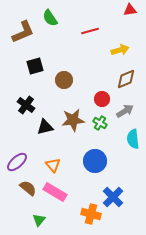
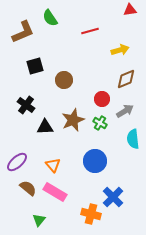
brown star: rotated 15 degrees counterclockwise
black triangle: rotated 12 degrees clockwise
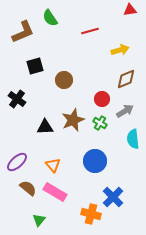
black cross: moved 9 px left, 6 px up
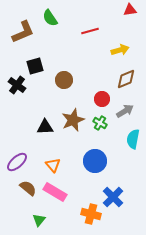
black cross: moved 14 px up
cyan semicircle: rotated 18 degrees clockwise
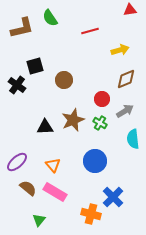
brown L-shape: moved 1 px left, 4 px up; rotated 10 degrees clockwise
cyan semicircle: rotated 18 degrees counterclockwise
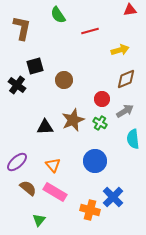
green semicircle: moved 8 px right, 3 px up
brown L-shape: rotated 65 degrees counterclockwise
orange cross: moved 1 px left, 4 px up
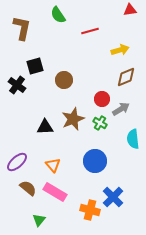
brown diamond: moved 2 px up
gray arrow: moved 4 px left, 2 px up
brown star: moved 1 px up
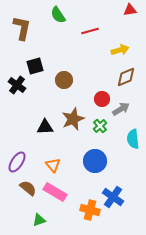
green cross: moved 3 px down; rotated 16 degrees clockwise
purple ellipse: rotated 15 degrees counterclockwise
blue cross: rotated 10 degrees counterclockwise
green triangle: rotated 32 degrees clockwise
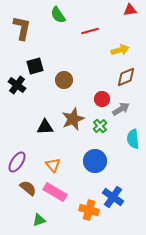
orange cross: moved 1 px left
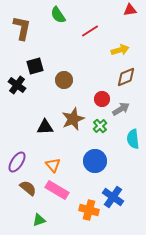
red line: rotated 18 degrees counterclockwise
pink rectangle: moved 2 px right, 2 px up
